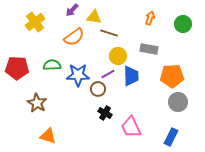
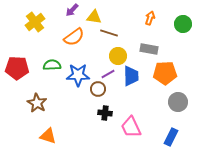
orange pentagon: moved 7 px left, 3 px up
black cross: rotated 24 degrees counterclockwise
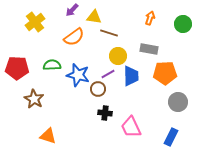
blue star: rotated 15 degrees clockwise
brown star: moved 3 px left, 4 px up
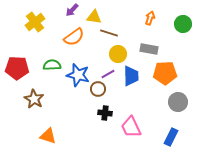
yellow circle: moved 2 px up
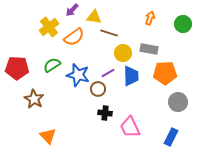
yellow cross: moved 14 px right, 5 px down
yellow circle: moved 5 px right, 1 px up
green semicircle: rotated 30 degrees counterclockwise
purple line: moved 1 px up
pink trapezoid: moved 1 px left
orange triangle: rotated 30 degrees clockwise
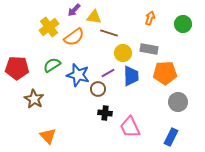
purple arrow: moved 2 px right
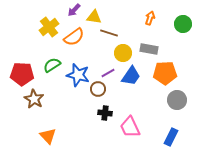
red pentagon: moved 5 px right, 6 px down
blue trapezoid: rotated 35 degrees clockwise
gray circle: moved 1 px left, 2 px up
